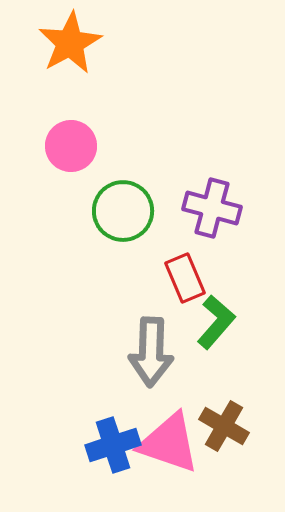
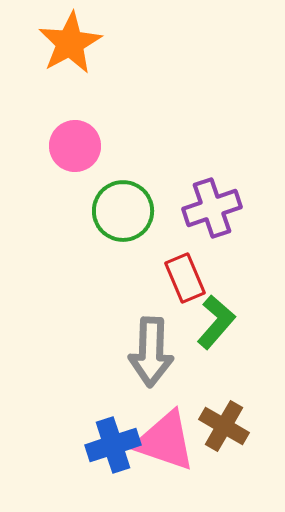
pink circle: moved 4 px right
purple cross: rotated 34 degrees counterclockwise
pink triangle: moved 4 px left, 2 px up
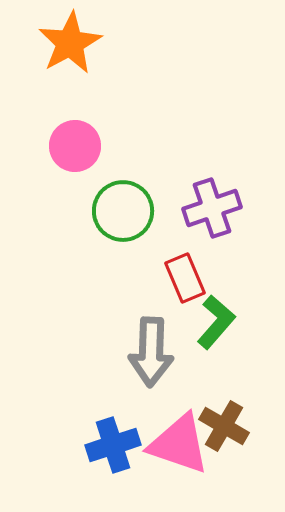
pink triangle: moved 14 px right, 3 px down
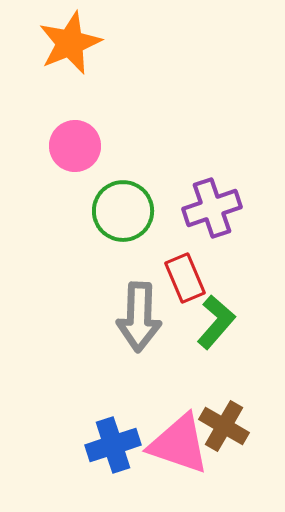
orange star: rotated 6 degrees clockwise
gray arrow: moved 12 px left, 35 px up
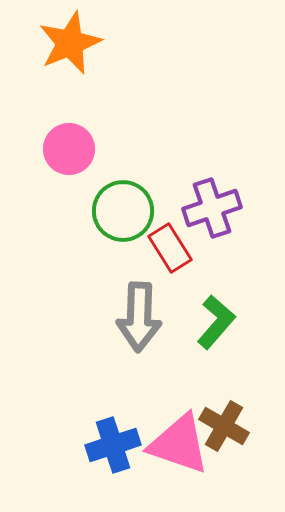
pink circle: moved 6 px left, 3 px down
red rectangle: moved 15 px left, 30 px up; rotated 9 degrees counterclockwise
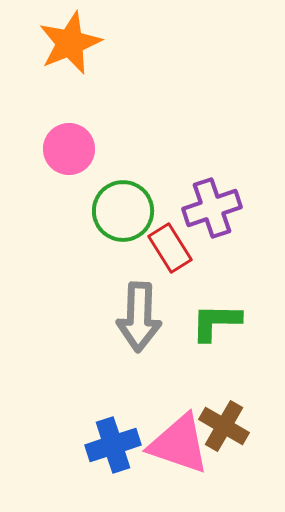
green L-shape: rotated 130 degrees counterclockwise
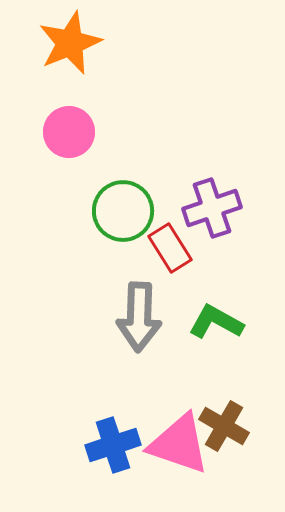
pink circle: moved 17 px up
green L-shape: rotated 28 degrees clockwise
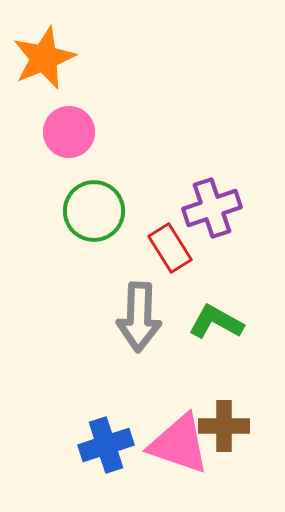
orange star: moved 26 px left, 15 px down
green circle: moved 29 px left
brown cross: rotated 30 degrees counterclockwise
blue cross: moved 7 px left
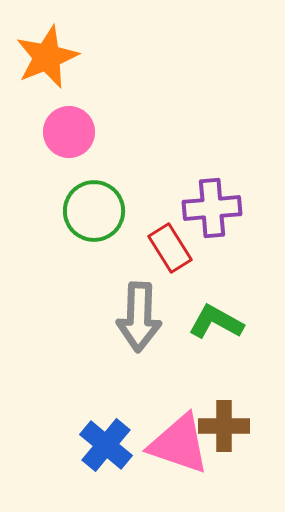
orange star: moved 3 px right, 1 px up
purple cross: rotated 14 degrees clockwise
blue cross: rotated 32 degrees counterclockwise
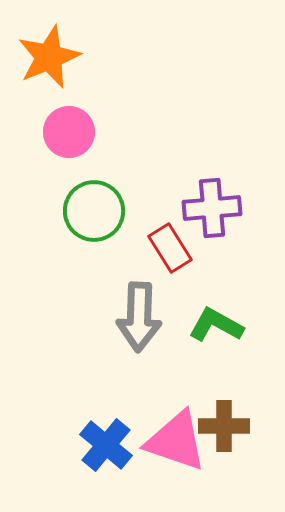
orange star: moved 2 px right
green L-shape: moved 3 px down
pink triangle: moved 3 px left, 3 px up
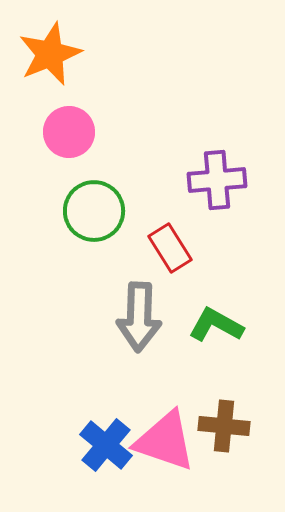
orange star: moved 1 px right, 3 px up
purple cross: moved 5 px right, 28 px up
brown cross: rotated 6 degrees clockwise
pink triangle: moved 11 px left
